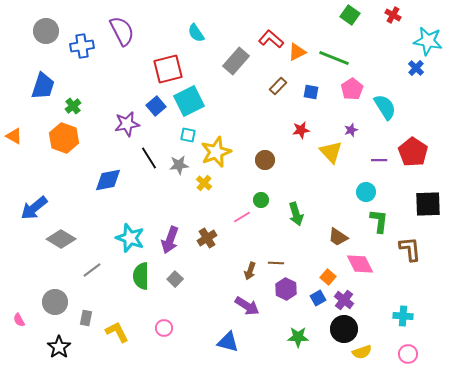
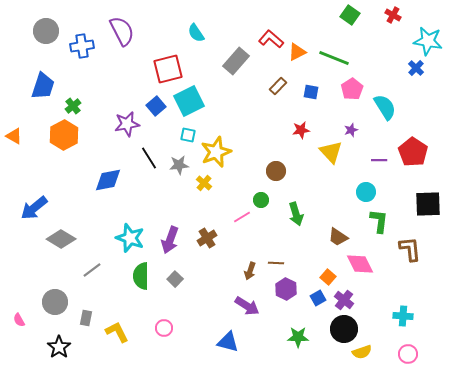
orange hexagon at (64, 138): moved 3 px up; rotated 12 degrees clockwise
brown circle at (265, 160): moved 11 px right, 11 px down
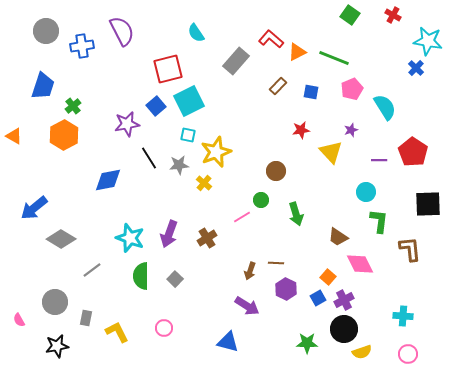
pink pentagon at (352, 89): rotated 10 degrees clockwise
purple arrow at (170, 240): moved 1 px left, 6 px up
purple cross at (344, 300): rotated 24 degrees clockwise
green star at (298, 337): moved 9 px right, 6 px down
black star at (59, 347): moved 2 px left, 1 px up; rotated 25 degrees clockwise
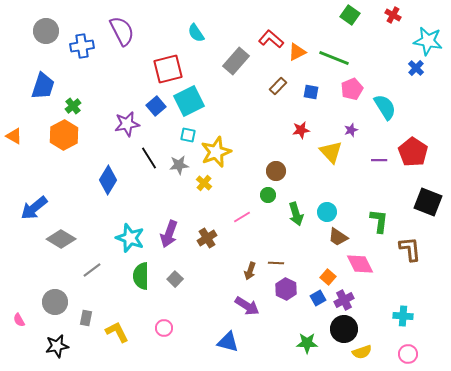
blue diamond at (108, 180): rotated 48 degrees counterclockwise
cyan circle at (366, 192): moved 39 px left, 20 px down
green circle at (261, 200): moved 7 px right, 5 px up
black square at (428, 204): moved 2 px up; rotated 24 degrees clockwise
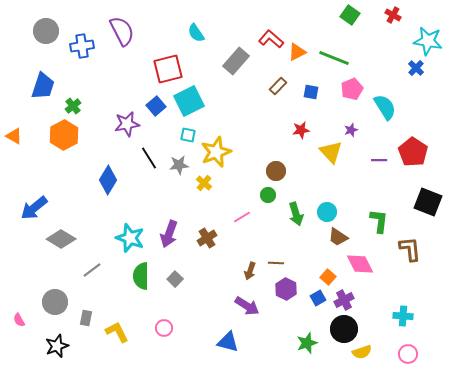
green star at (307, 343): rotated 20 degrees counterclockwise
black star at (57, 346): rotated 10 degrees counterclockwise
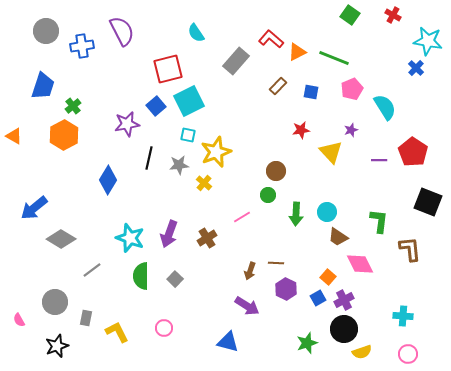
black line at (149, 158): rotated 45 degrees clockwise
green arrow at (296, 214): rotated 20 degrees clockwise
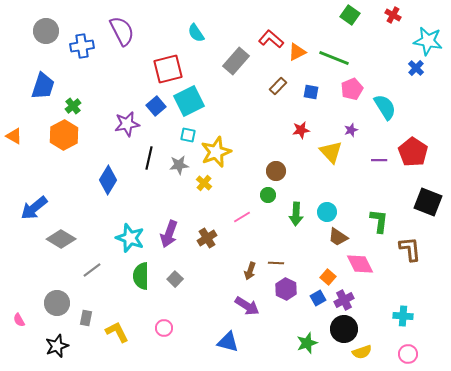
gray circle at (55, 302): moved 2 px right, 1 px down
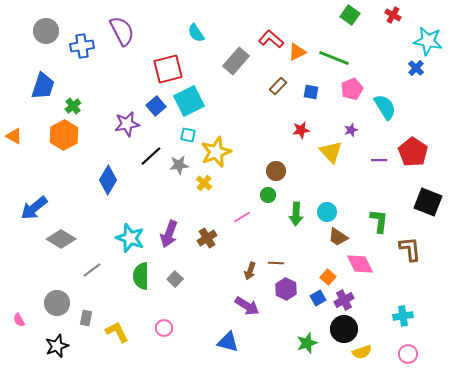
black line at (149, 158): moved 2 px right, 2 px up; rotated 35 degrees clockwise
cyan cross at (403, 316): rotated 12 degrees counterclockwise
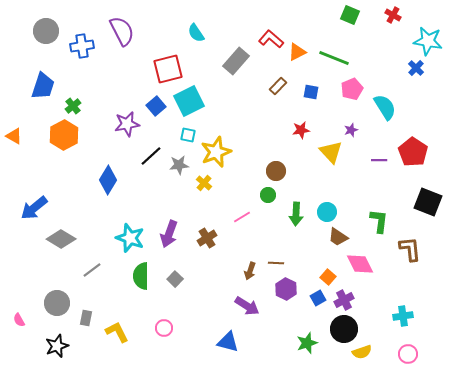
green square at (350, 15): rotated 12 degrees counterclockwise
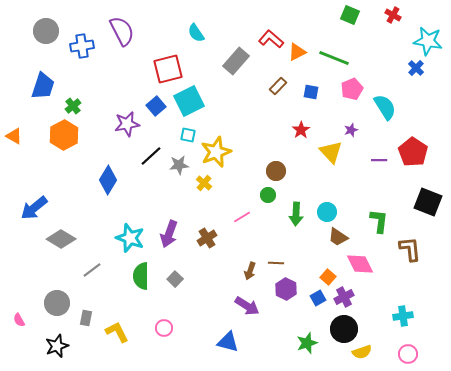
red star at (301, 130): rotated 24 degrees counterclockwise
purple cross at (344, 300): moved 3 px up
